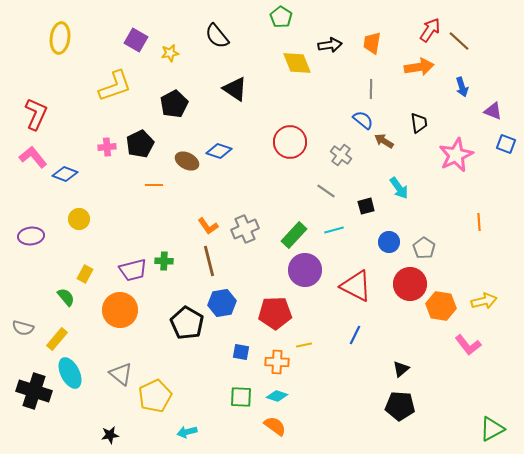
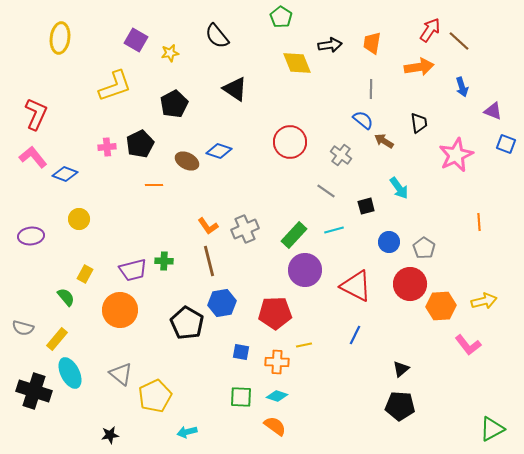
orange hexagon at (441, 306): rotated 12 degrees counterclockwise
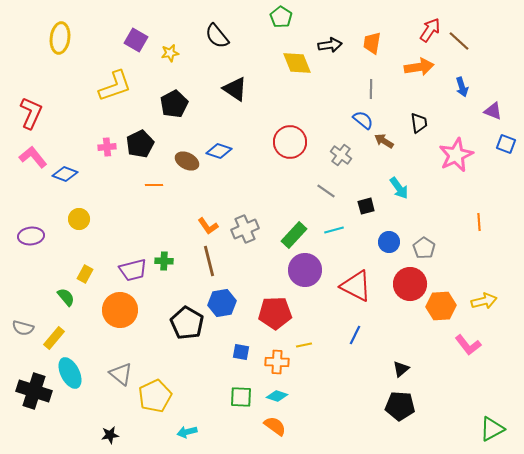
red L-shape at (36, 114): moved 5 px left, 1 px up
yellow rectangle at (57, 339): moved 3 px left, 1 px up
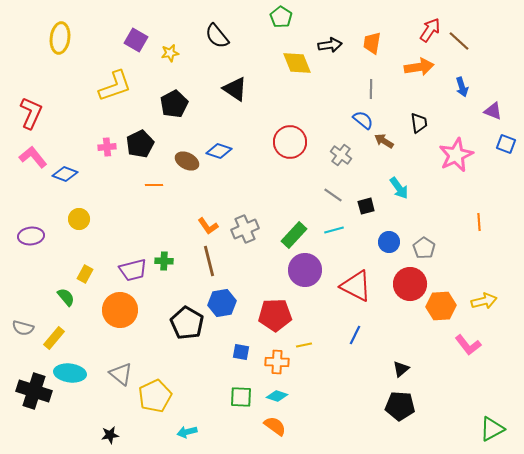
gray line at (326, 191): moved 7 px right, 4 px down
red pentagon at (275, 313): moved 2 px down
cyan ellipse at (70, 373): rotated 56 degrees counterclockwise
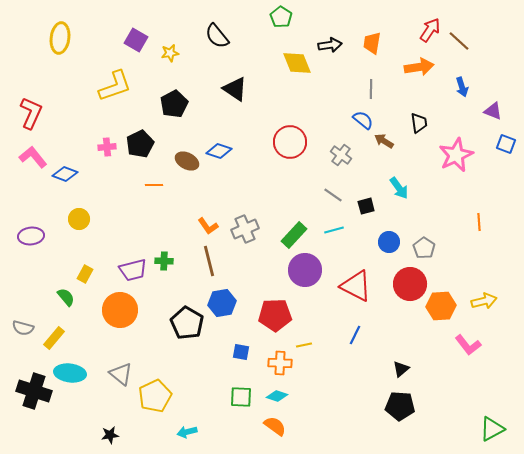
orange cross at (277, 362): moved 3 px right, 1 px down
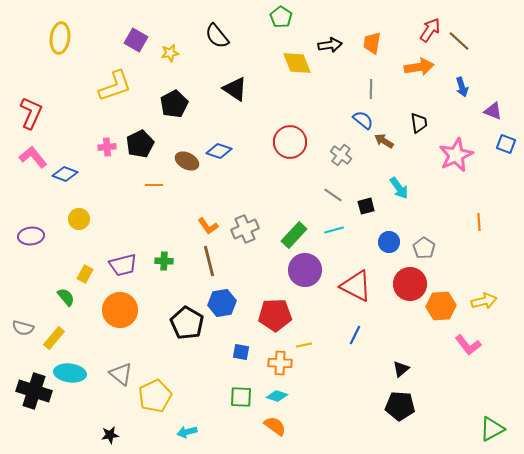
purple trapezoid at (133, 270): moved 10 px left, 5 px up
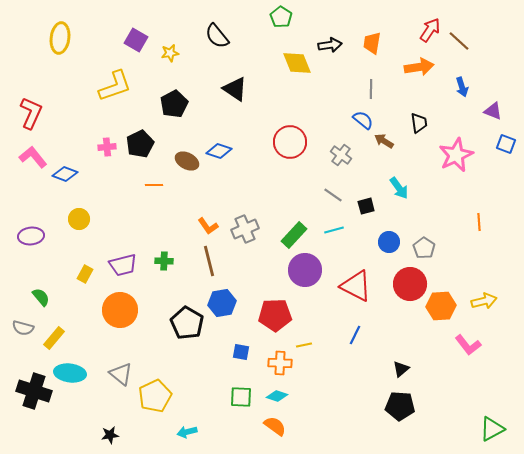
green semicircle at (66, 297): moved 25 px left
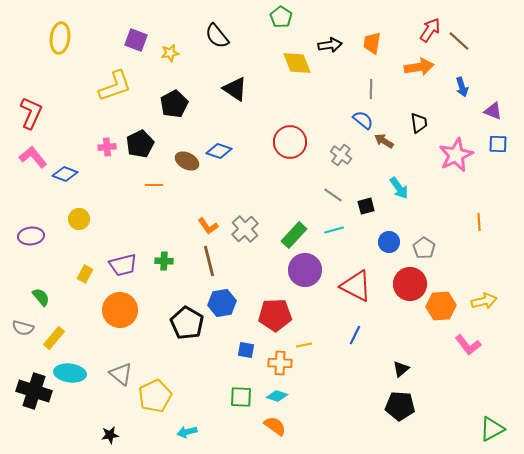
purple square at (136, 40): rotated 10 degrees counterclockwise
blue square at (506, 144): moved 8 px left; rotated 18 degrees counterclockwise
gray cross at (245, 229): rotated 20 degrees counterclockwise
blue square at (241, 352): moved 5 px right, 2 px up
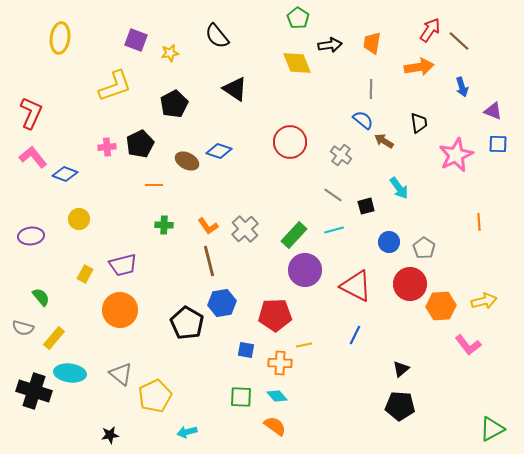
green pentagon at (281, 17): moved 17 px right, 1 px down
green cross at (164, 261): moved 36 px up
cyan diamond at (277, 396): rotated 30 degrees clockwise
